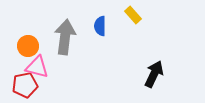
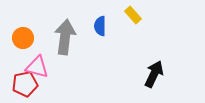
orange circle: moved 5 px left, 8 px up
red pentagon: moved 1 px up
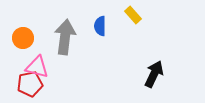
red pentagon: moved 5 px right
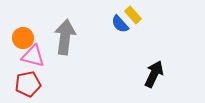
blue semicircle: moved 20 px right, 2 px up; rotated 42 degrees counterclockwise
pink triangle: moved 4 px left, 11 px up
red pentagon: moved 2 px left
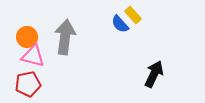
orange circle: moved 4 px right, 1 px up
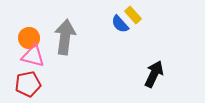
orange circle: moved 2 px right, 1 px down
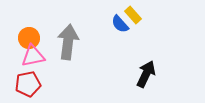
gray arrow: moved 3 px right, 5 px down
pink triangle: rotated 25 degrees counterclockwise
black arrow: moved 8 px left
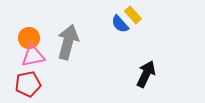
gray arrow: rotated 8 degrees clockwise
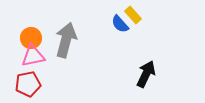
orange circle: moved 2 px right
gray arrow: moved 2 px left, 2 px up
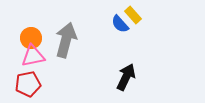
black arrow: moved 20 px left, 3 px down
